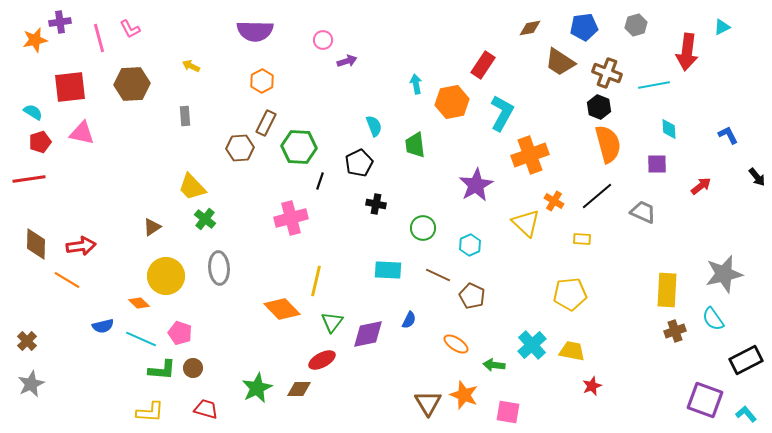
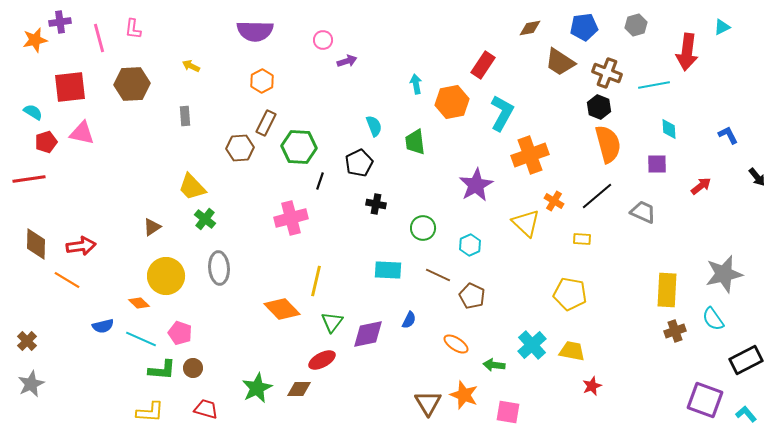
pink L-shape at (130, 29): moved 3 px right; rotated 35 degrees clockwise
red pentagon at (40, 142): moved 6 px right
green trapezoid at (415, 145): moved 3 px up
yellow pentagon at (570, 294): rotated 16 degrees clockwise
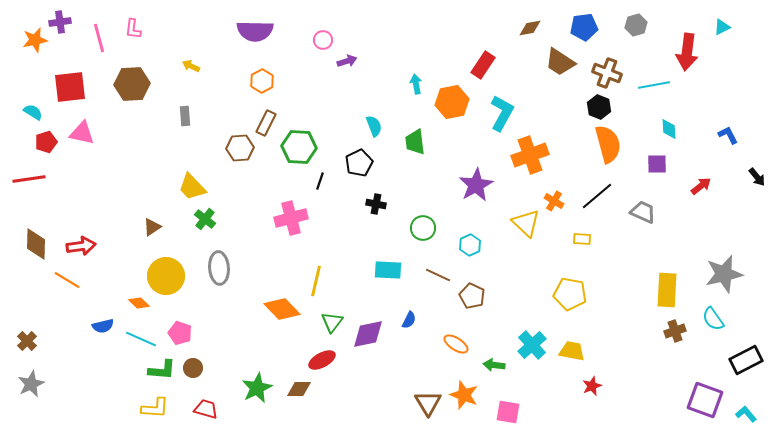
yellow L-shape at (150, 412): moved 5 px right, 4 px up
